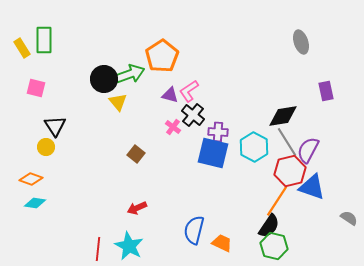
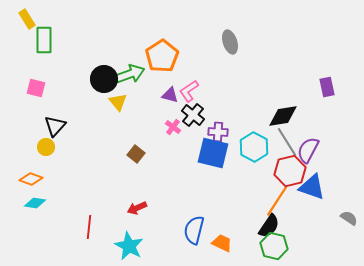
gray ellipse: moved 71 px left
yellow rectangle: moved 5 px right, 29 px up
purple rectangle: moved 1 px right, 4 px up
black triangle: rotated 15 degrees clockwise
red line: moved 9 px left, 22 px up
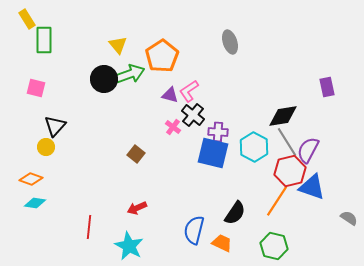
yellow triangle: moved 57 px up
black semicircle: moved 34 px left, 13 px up
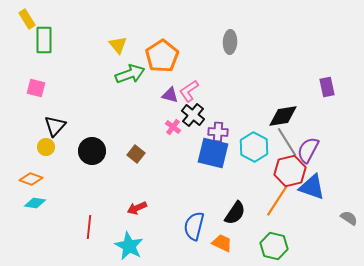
gray ellipse: rotated 20 degrees clockwise
black circle: moved 12 px left, 72 px down
blue semicircle: moved 4 px up
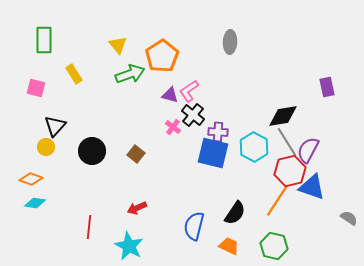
yellow rectangle: moved 47 px right, 55 px down
orange trapezoid: moved 7 px right, 3 px down
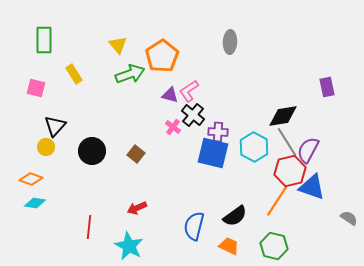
black semicircle: moved 3 px down; rotated 20 degrees clockwise
